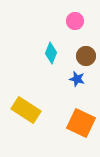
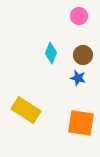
pink circle: moved 4 px right, 5 px up
brown circle: moved 3 px left, 1 px up
blue star: moved 1 px right, 1 px up
orange square: rotated 16 degrees counterclockwise
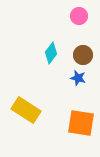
cyan diamond: rotated 15 degrees clockwise
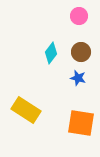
brown circle: moved 2 px left, 3 px up
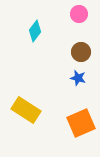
pink circle: moved 2 px up
cyan diamond: moved 16 px left, 22 px up
orange square: rotated 32 degrees counterclockwise
